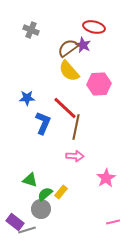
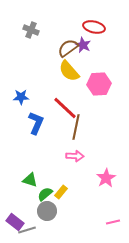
blue star: moved 6 px left, 1 px up
blue L-shape: moved 7 px left
gray circle: moved 6 px right, 2 px down
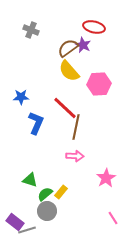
pink line: moved 4 px up; rotated 72 degrees clockwise
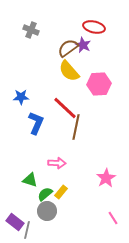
pink arrow: moved 18 px left, 7 px down
gray line: rotated 60 degrees counterclockwise
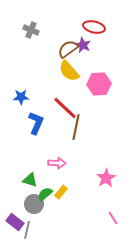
brown semicircle: moved 1 px down
gray circle: moved 13 px left, 7 px up
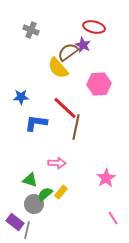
brown semicircle: moved 3 px down
yellow semicircle: moved 11 px left, 3 px up
blue L-shape: rotated 105 degrees counterclockwise
